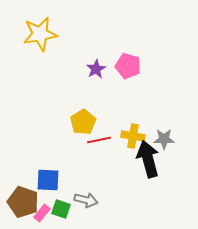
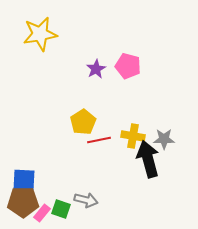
blue square: moved 24 px left
brown pentagon: rotated 20 degrees counterclockwise
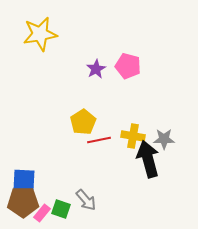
gray arrow: rotated 35 degrees clockwise
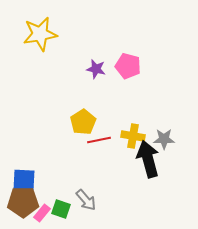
purple star: rotated 30 degrees counterclockwise
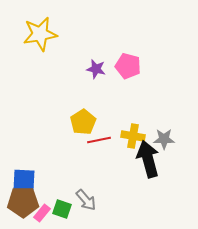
green square: moved 1 px right
